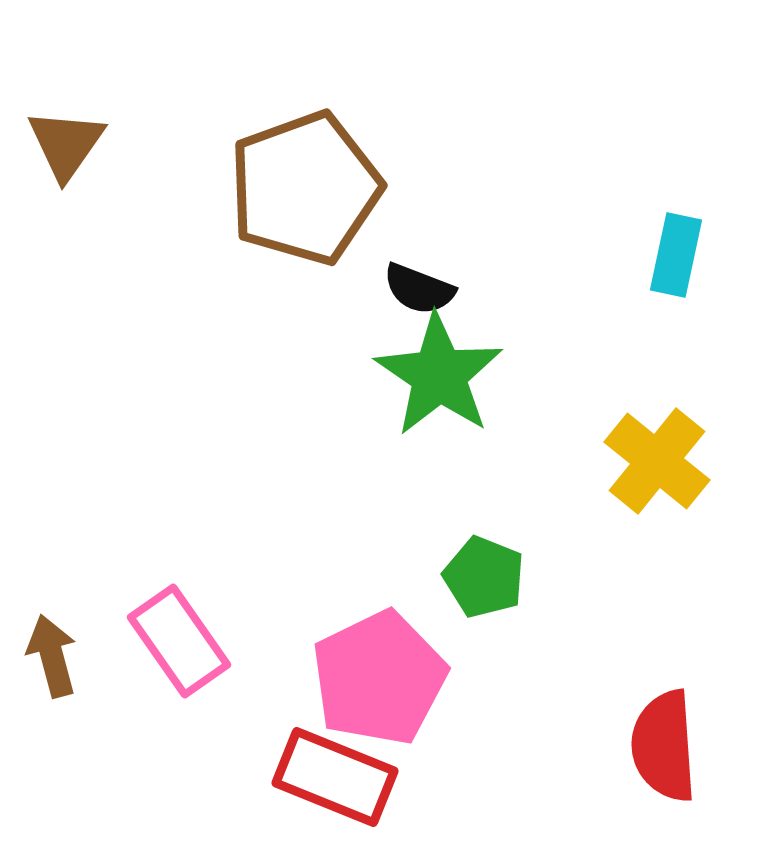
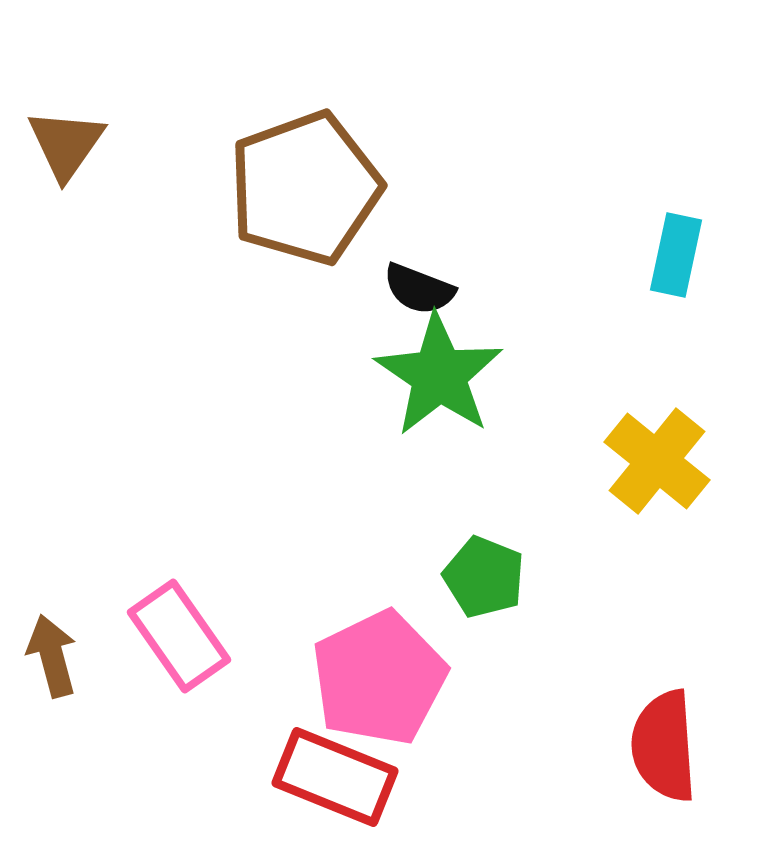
pink rectangle: moved 5 px up
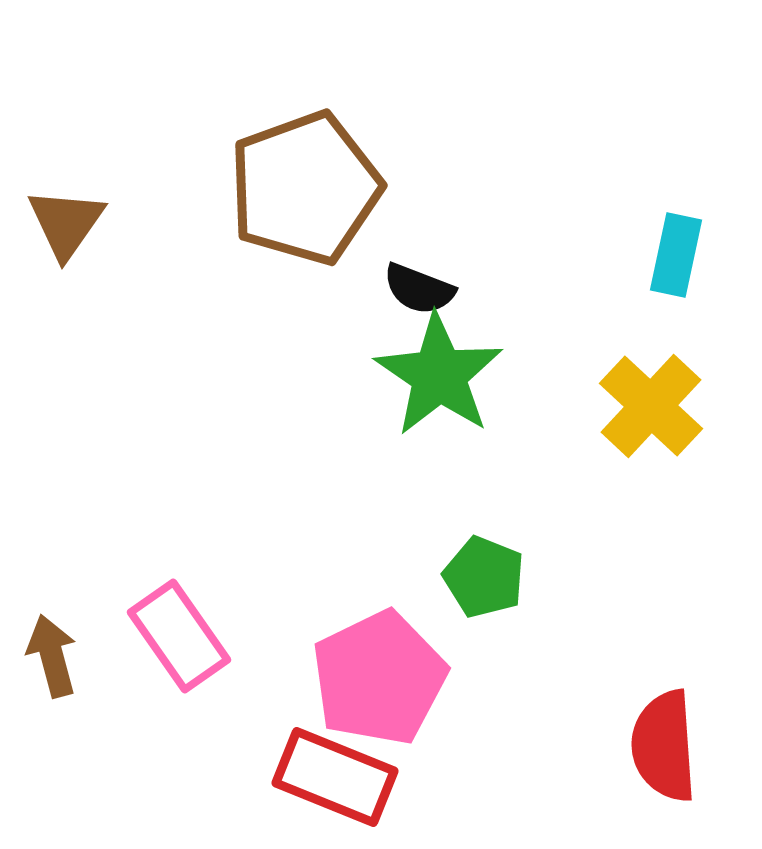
brown triangle: moved 79 px down
yellow cross: moved 6 px left, 55 px up; rotated 4 degrees clockwise
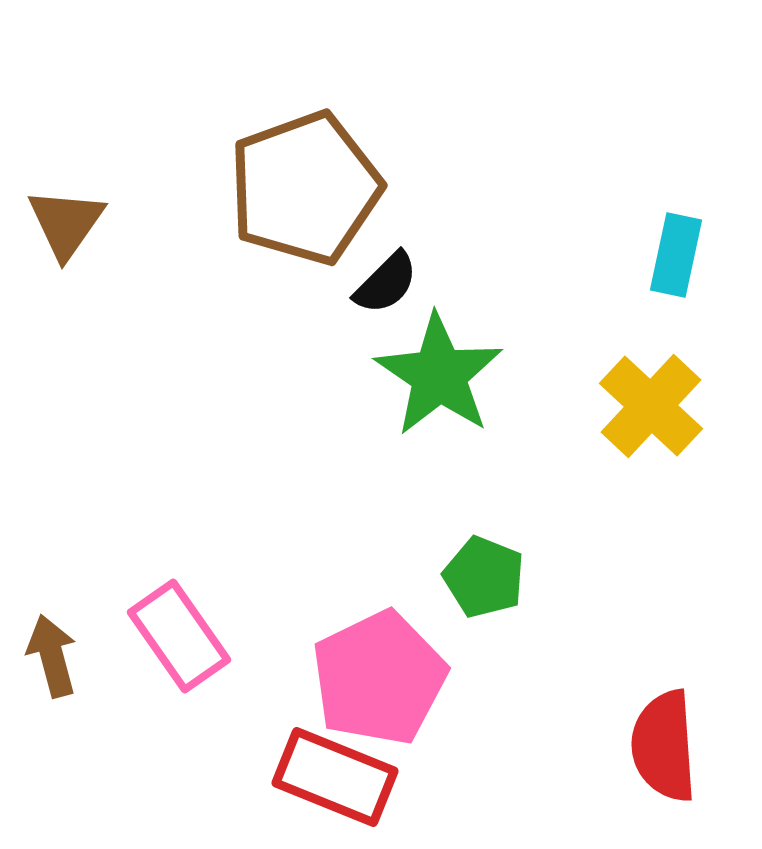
black semicircle: moved 33 px left, 6 px up; rotated 66 degrees counterclockwise
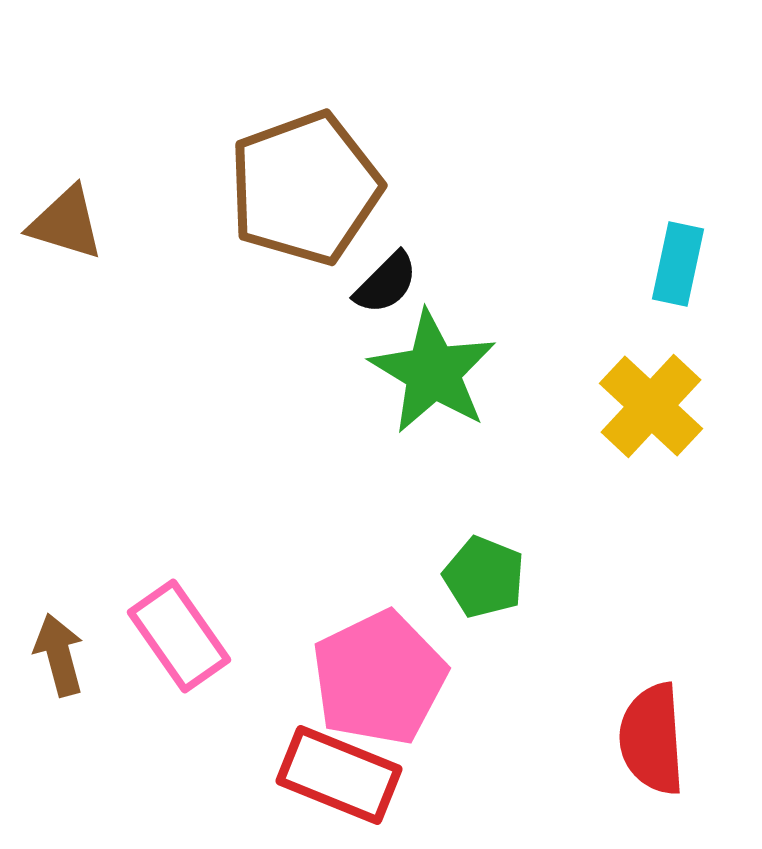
brown triangle: rotated 48 degrees counterclockwise
cyan rectangle: moved 2 px right, 9 px down
green star: moved 6 px left, 3 px up; rotated 3 degrees counterclockwise
brown arrow: moved 7 px right, 1 px up
red semicircle: moved 12 px left, 7 px up
red rectangle: moved 4 px right, 2 px up
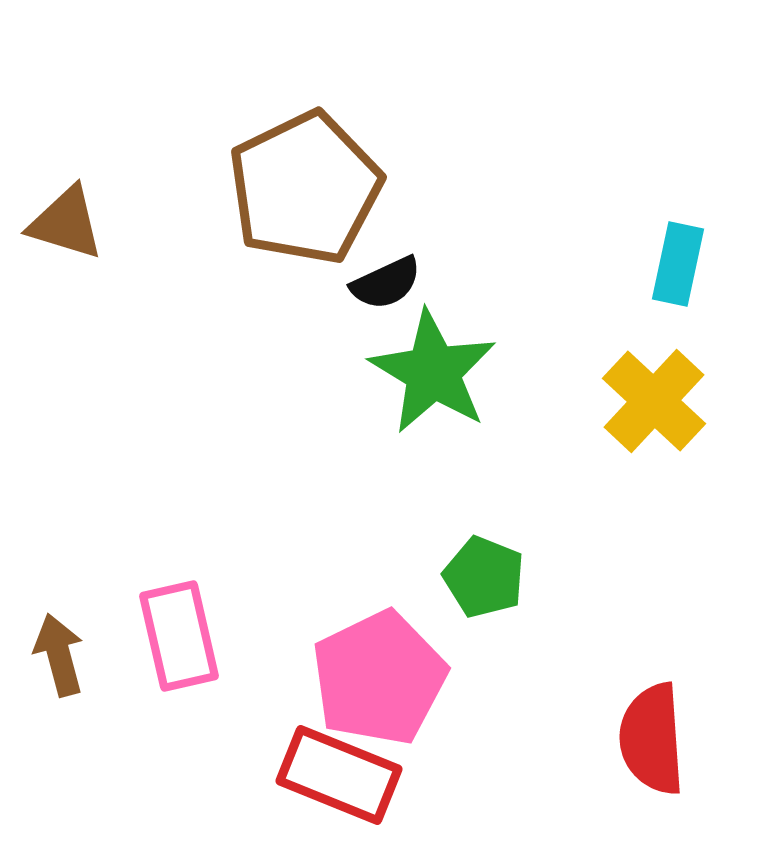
brown pentagon: rotated 6 degrees counterclockwise
black semicircle: rotated 20 degrees clockwise
yellow cross: moved 3 px right, 5 px up
pink rectangle: rotated 22 degrees clockwise
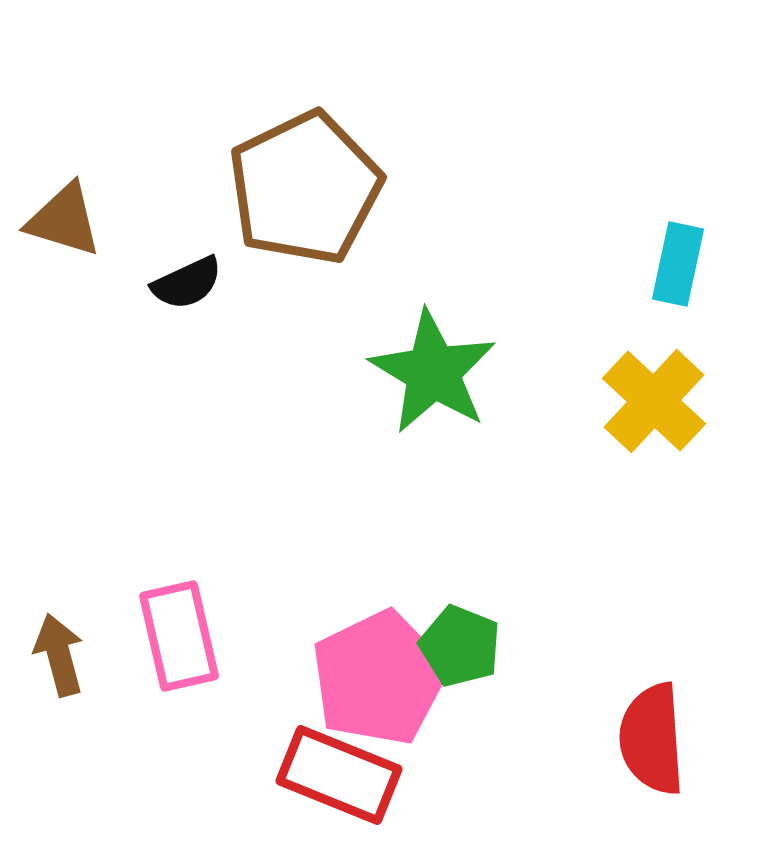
brown triangle: moved 2 px left, 3 px up
black semicircle: moved 199 px left
green pentagon: moved 24 px left, 69 px down
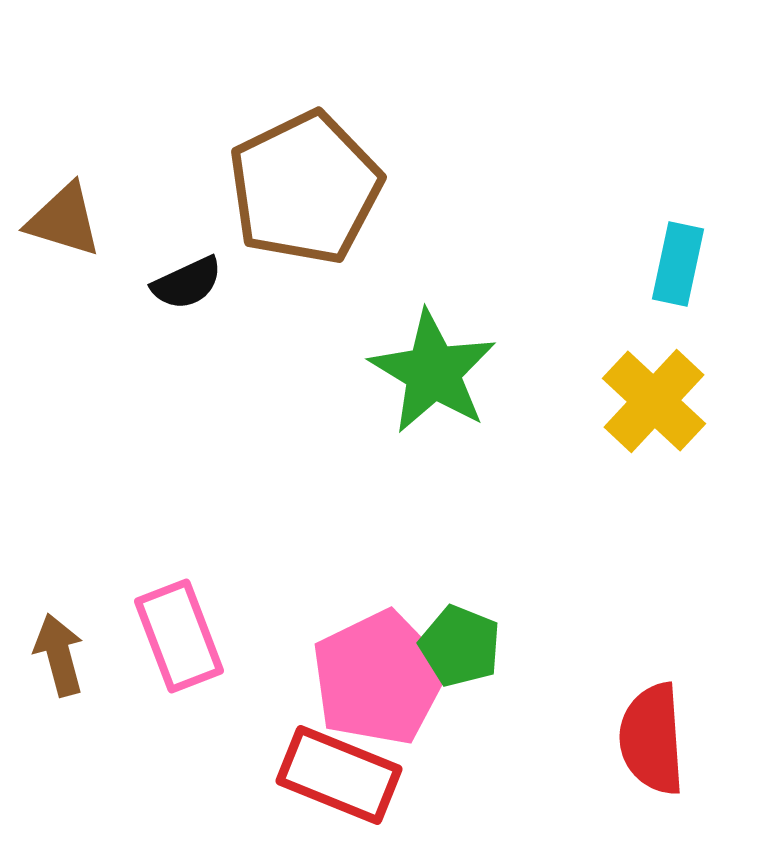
pink rectangle: rotated 8 degrees counterclockwise
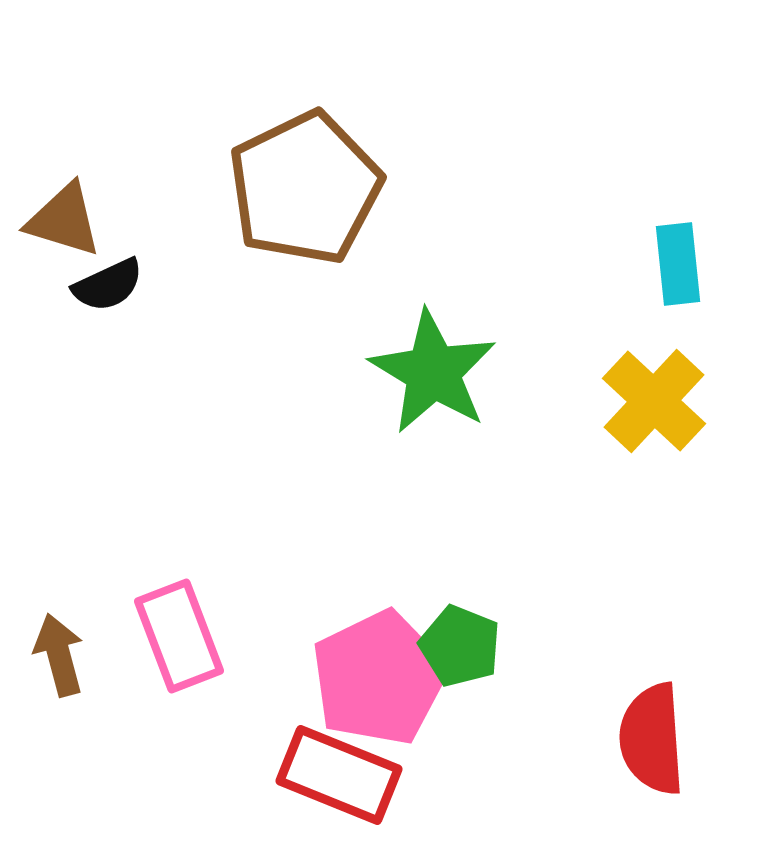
cyan rectangle: rotated 18 degrees counterclockwise
black semicircle: moved 79 px left, 2 px down
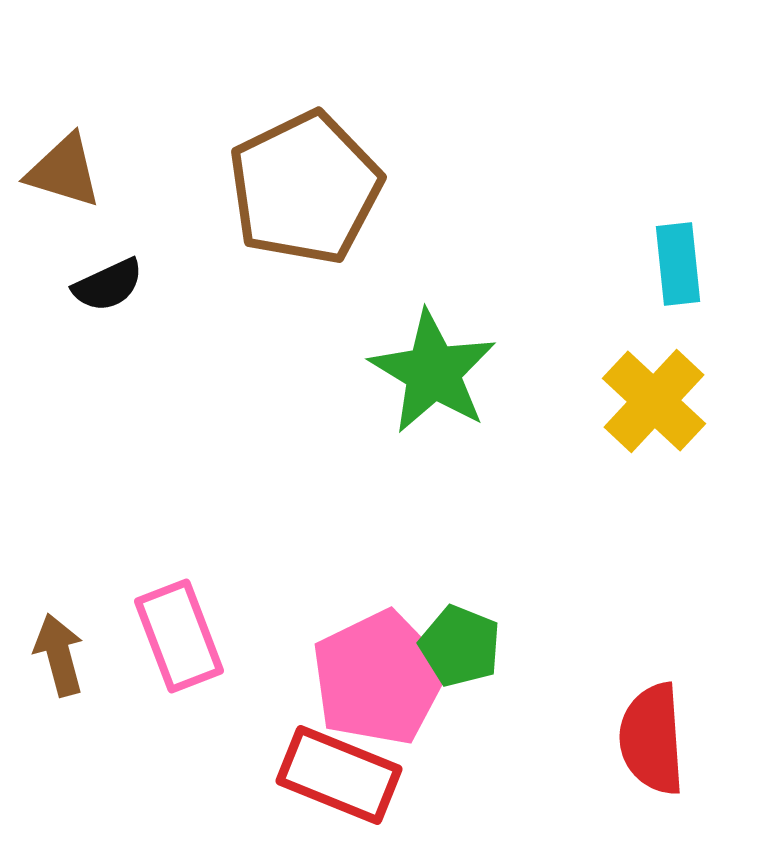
brown triangle: moved 49 px up
